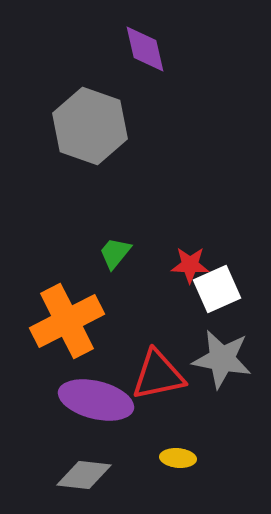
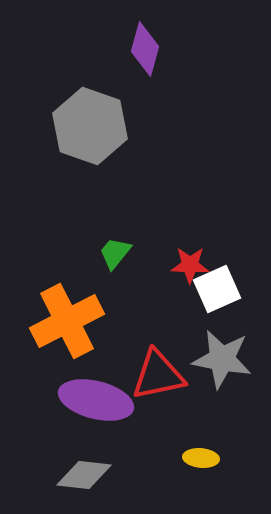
purple diamond: rotated 28 degrees clockwise
yellow ellipse: moved 23 px right
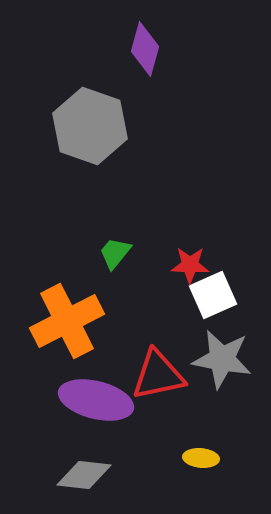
white square: moved 4 px left, 6 px down
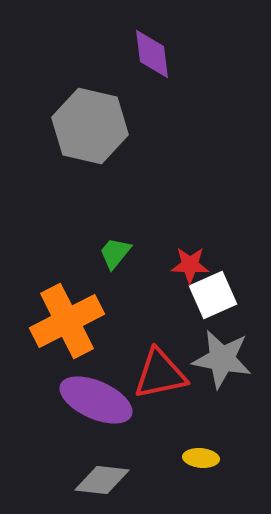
purple diamond: moved 7 px right, 5 px down; rotated 22 degrees counterclockwise
gray hexagon: rotated 6 degrees counterclockwise
red triangle: moved 2 px right, 1 px up
purple ellipse: rotated 10 degrees clockwise
gray diamond: moved 18 px right, 5 px down
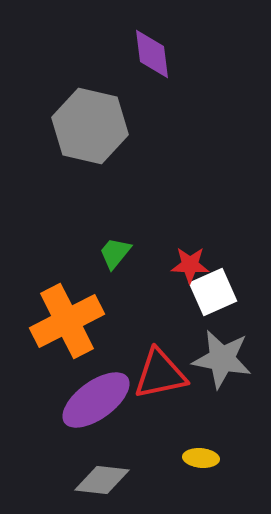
white square: moved 3 px up
purple ellipse: rotated 60 degrees counterclockwise
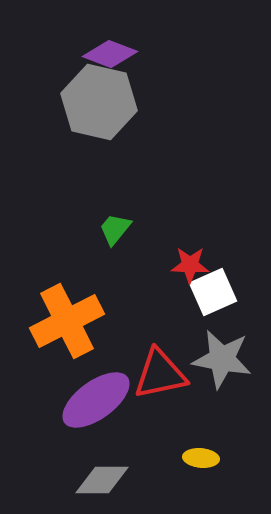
purple diamond: moved 42 px left; rotated 62 degrees counterclockwise
gray hexagon: moved 9 px right, 24 px up
green trapezoid: moved 24 px up
gray diamond: rotated 6 degrees counterclockwise
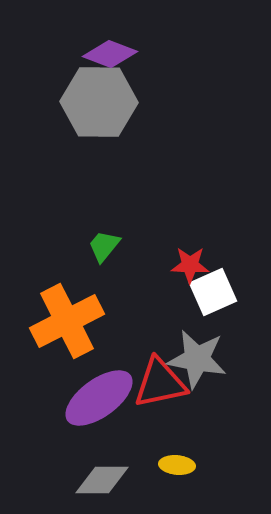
gray hexagon: rotated 12 degrees counterclockwise
green trapezoid: moved 11 px left, 17 px down
gray star: moved 25 px left
red triangle: moved 9 px down
purple ellipse: moved 3 px right, 2 px up
yellow ellipse: moved 24 px left, 7 px down
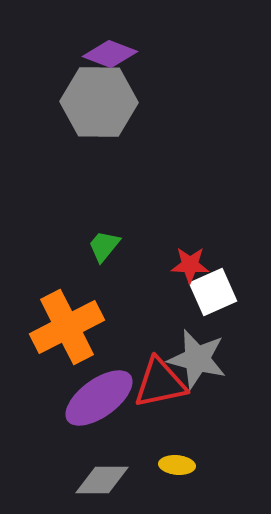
orange cross: moved 6 px down
gray star: rotated 4 degrees clockwise
